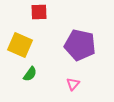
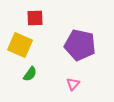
red square: moved 4 px left, 6 px down
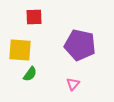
red square: moved 1 px left, 1 px up
yellow square: moved 5 px down; rotated 20 degrees counterclockwise
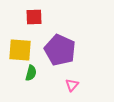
purple pentagon: moved 20 px left, 5 px down; rotated 12 degrees clockwise
green semicircle: moved 1 px right, 1 px up; rotated 21 degrees counterclockwise
pink triangle: moved 1 px left, 1 px down
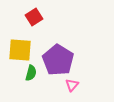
red square: rotated 30 degrees counterclockwise
purple pentagon: moved 2 px left, 10 px down; rotated 8 degrees clockwise
